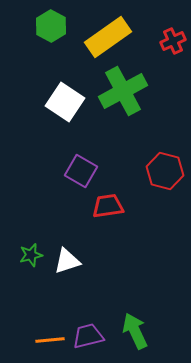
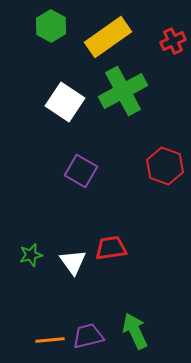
red hexagon: moved 5 px up; rotated 6 degrees clockwise
red trapezoid: moved 3 px right, 42 px down
white triangle: moved 6 px right, 1 px down; rotated 48 degrees counterclockwise
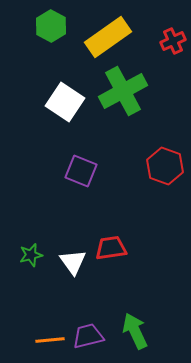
purple square: rotated 8 degrees counterclockwise
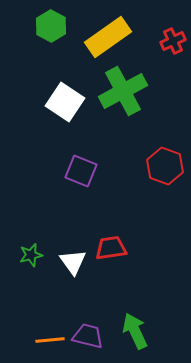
purple trapezoid: rotated 28 degrees clockwise
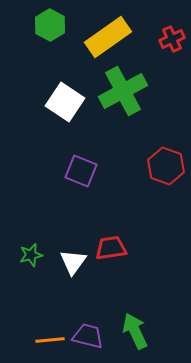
green hexagon: moved 1 px left, 1 px up
red cross: moved 1 px left, 2 px up
red hexagon: moved 1 px right
white triangle: rotated 12 degrees clockwise
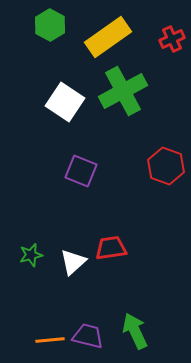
white triangle: rotated 12 degrees clockwise
